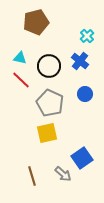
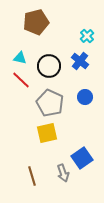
blue circle: moved 3 px down
gray arrow: moved 1 px up; rotated 30 degrees clockwise
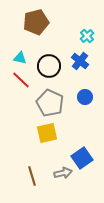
gray arrow: rotated 84 degrees counterclockwise
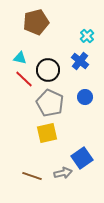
black circle: moved 1 px left, 4 px down
red line: moved 3 px right, 1 px up
brown line: rotated 54 degrees counterclockwise
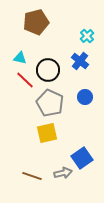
red line: moved 1 px right, 1 px down
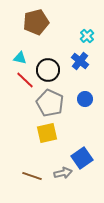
blue circle: moved 2 px down
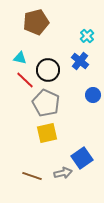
blue circle: moved 8 px right, 4 px up
gray pentagon: moved 4 px left
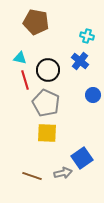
brown pentagon: rotated 25 degrees clockwise
cyan cross: rotated 32 degrees counterclockwise
red line: rotated 30 degrees clockwise
yellow square: rotated 15 degrees clockwise
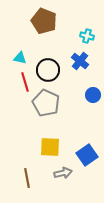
brown pentagon: moved 8 px right, 1 px up; rotated 10 degrees clockwise
red line: moved 2 px down
yellow square: moved 3 px right, 14 px down
blue square: moved 5 px right, 3 px up
brown line: moved 5 px left, 2 px down; rotated 60 degrees clockwise
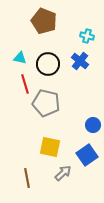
black circle: moved 6 px up
red line: moved 2 px down
blue circle: moved 30 px down
gray pentagon: rotated 12 degrees counterclockwise
yellow square: rotated 10 degrees clockwise
gray arrow: rotated 30 degrees counterclockwise
